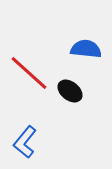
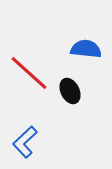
black ellipse: rotated 25 degrees clockwise
blue L-shape: rotated 8 degrees clockwise
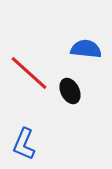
blue L-shape: moved 1 px left, 2 px down; rotated 24 degrees counterclockwise
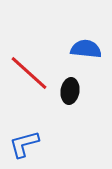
black ellipse: rotated 35 degrees clockwise
blue L-shape: rotated 52 degrees clockwise
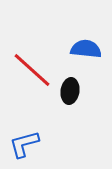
red line: moved 3 px right, 3 px up
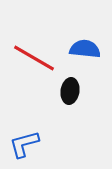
blue semicircle: moved 1 px left
red line: moved 2 px right, 12 px up; rotated 12 degrees counterclockwise
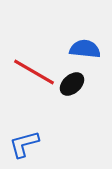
red line: moved 14 px down
black ellipse: moved 2 px right, 7 px up; rotated 40 degrees clockwise
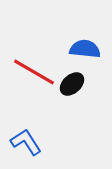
blue L-shape: moved 2 px right, 2 px up; rotated 72 degrees clockwise
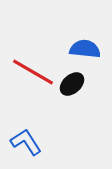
red line: moved 1 px left
